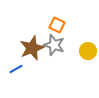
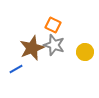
orange square: moved 4 px left
yellow circle: moved 3 px left, 1 px down
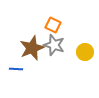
blue line: rotated 32 degrees clockwise
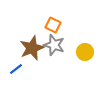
blue line: rotated 40 degrees counterclockwise
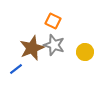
orange square: moved 4 px up
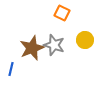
orange square: moved 9 px right, 8 px up
yellow circle: moved 12 px up
blue line: moved 5 px left; rotated 40 degrees counterclockwise
